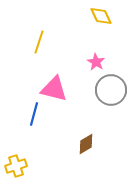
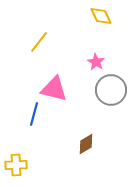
yellow line: rotated 20 degrees clockwise
yellow cross: moved 1 px up; rotated 15 degrees clockwise
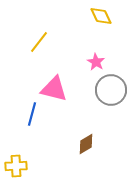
blue line: moved 2 px left
yellow cross: moved 1 px down
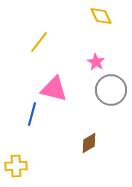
brown diamond: moved 3 px right, 1 px up
